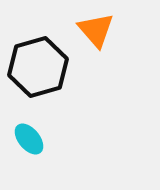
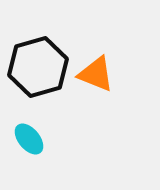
orange triangle: moved 44 px down; rotated 27 degrees counterclockwise
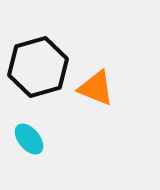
orange triangle: moved 14 px down
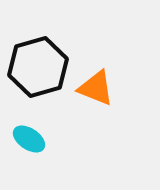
cyan ellipse: rotated 16 degrees counterclockwise
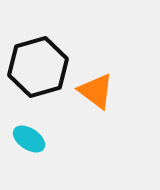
orange triangle: moved 3 px down; rotated 15 degrees clockwise
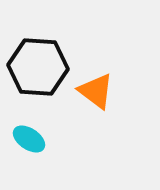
black hexagon: rotated 20 degrees clockwise
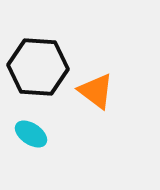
cyan ellipse: moved 2 px right, 5 px up
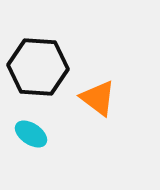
orange triangle: moved 2 px right, 7 px down
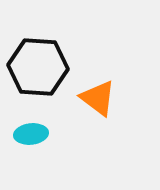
cyan ellipse: rotated 40 degrees counterclockwise
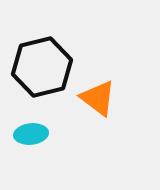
black hexagon: moved 4 px right; rotated 18 degrees counterclockwise
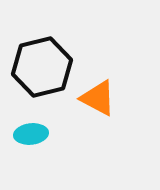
orange triangle: rotated 9 degrees counterclockwise
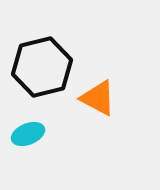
cyan ellipse: moved 3 px left; rotated 16 degrees counterclockwise
